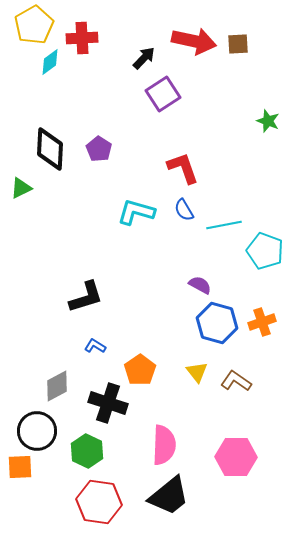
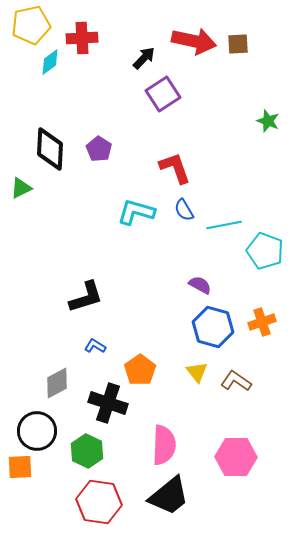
yellow pentagon: moved 3 px left; rotated 18 degrees clockwise
red L-shape: moved 8 px left
blue hexagon: moved 4 px left, 4 px down
gray diamond: moved 3 px up
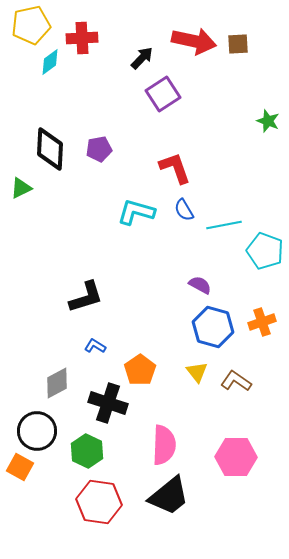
black arrow: moved 2 px left
purple pentagon: rotated 30 degrees clockwise
orange square: rotated 32 degrees clockwise
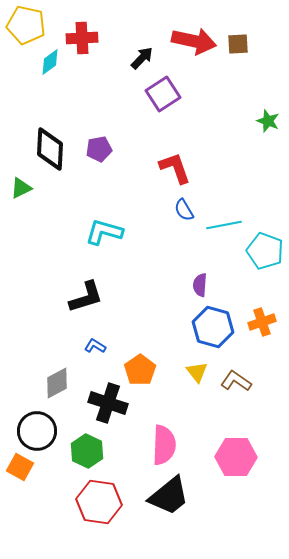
yellow pentagon: moved 5 px left; rotated 24 degrees clockwise
cyan L-shape: moved 32 px left, 20 px down
purple semicircle: rotated 115 degrees counterclockwise
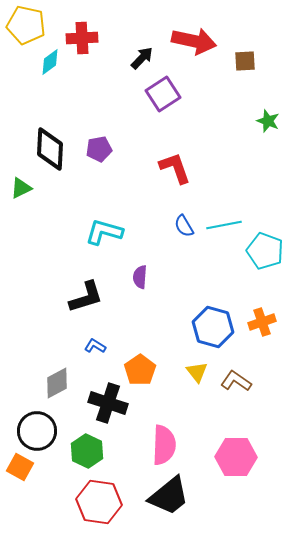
brown square: moved 7 px right, 17 px down
blue semicircle: moved 16 px down
purple semicircle: moved 60 px left, 8 px up
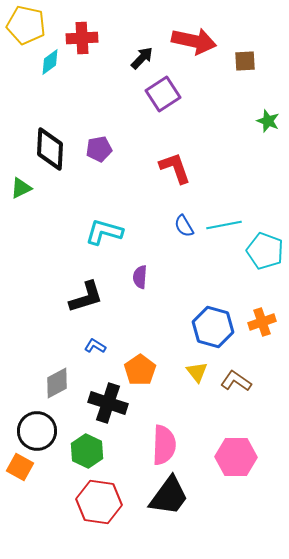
black trapezoid: rotated 15 degrees counterclockwise
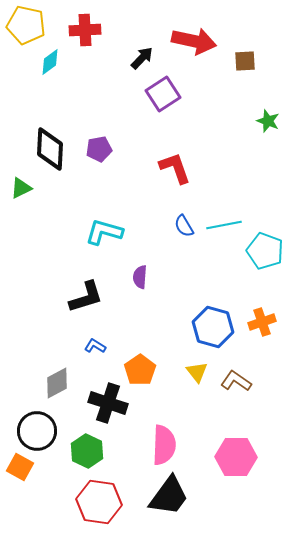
red cross: moved 3 px right, 8 px up
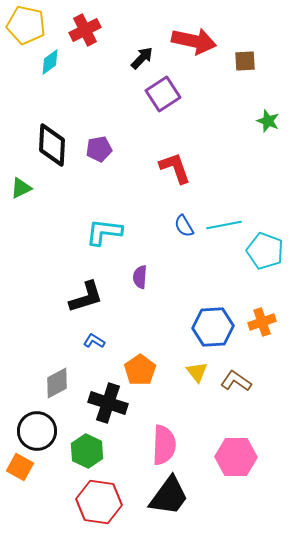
red cross: rotated 24 degrees counterclockwise
black diamond: moved 2 px right, 4 px up
cyan L-shape: rotated 9 degrees counterclockwise
blue hexagon: rotated 18 degrees counterclockwise
blue L-shape: moved 1 px left, 5 px up
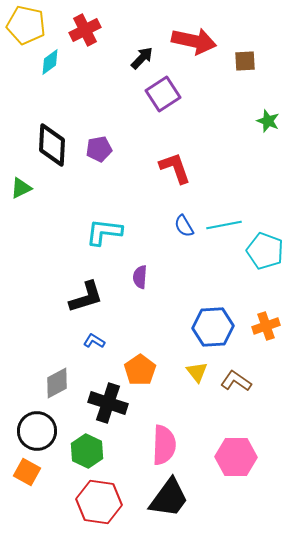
orange cross: moved 4 px right, 4 px down
orange square: moved 7 px right, 5 px down
black trapezoid: moved 2 px down
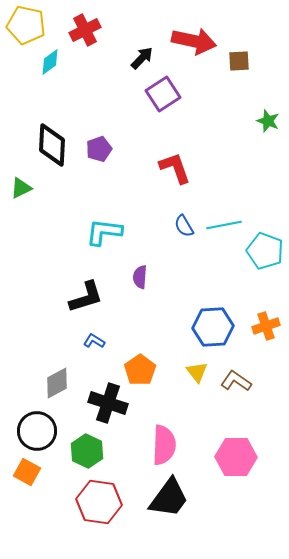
brown square: moved 6 px left
purple pentagon: rotated 10 degrees counterclockwise
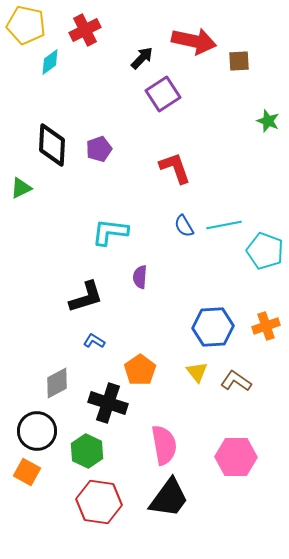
cyan L-shape: moved 6 px right
pink semicircle: rotated 12 degrees counterclockwise
